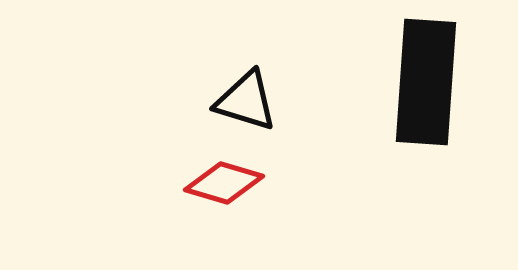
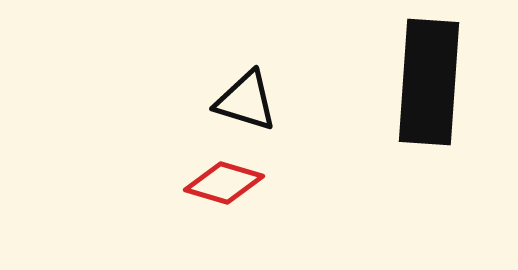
black rectangle: moved 3 px right
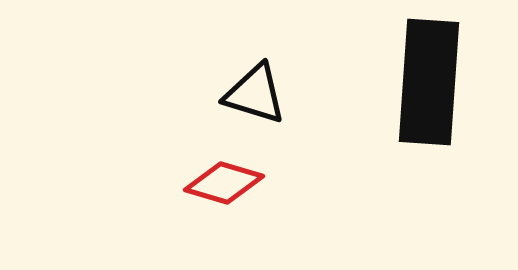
black triangle: moved 9 px right, 7 px up
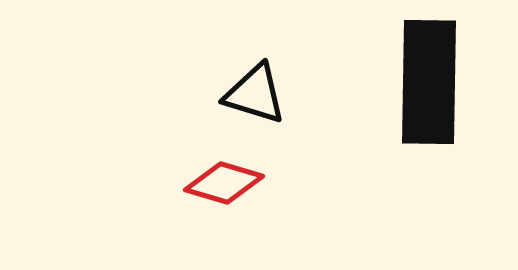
black rectangle: rotated 3 degrees counterclockwise
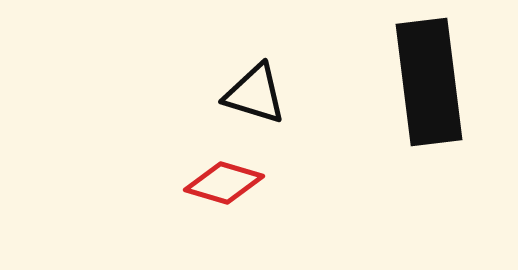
black rectangle: rotated 8 degrees counterclockwise
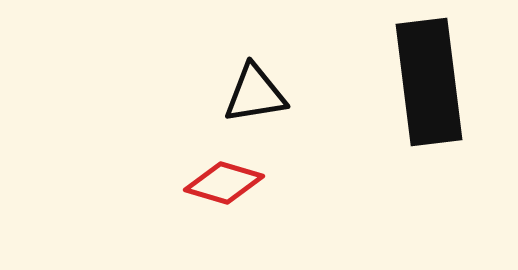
black triangle: rotated 26 degrees counterclockwise
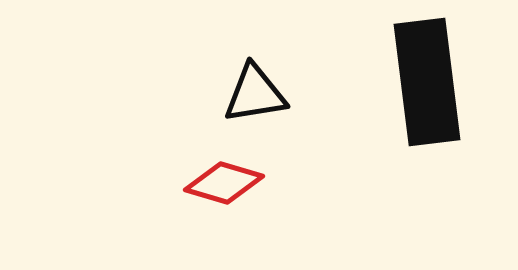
black rectangle: moved 2 px left
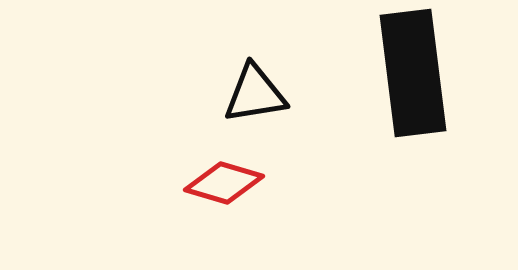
black rectangle: moved 14 px left, 9 px up
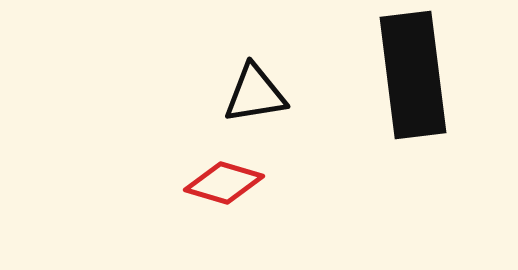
black rectangle: moved 2 px down
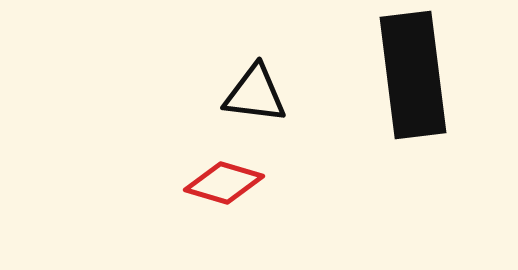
black triangle: rotated 16 degrees clockwise
